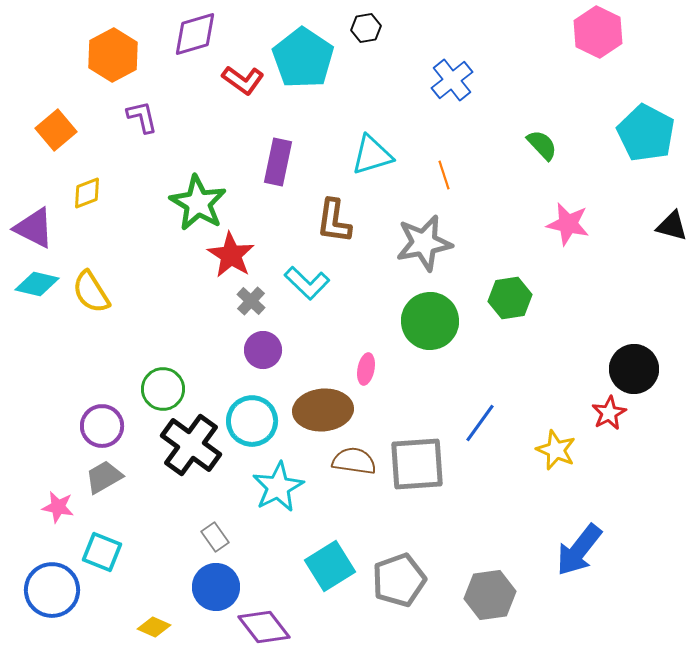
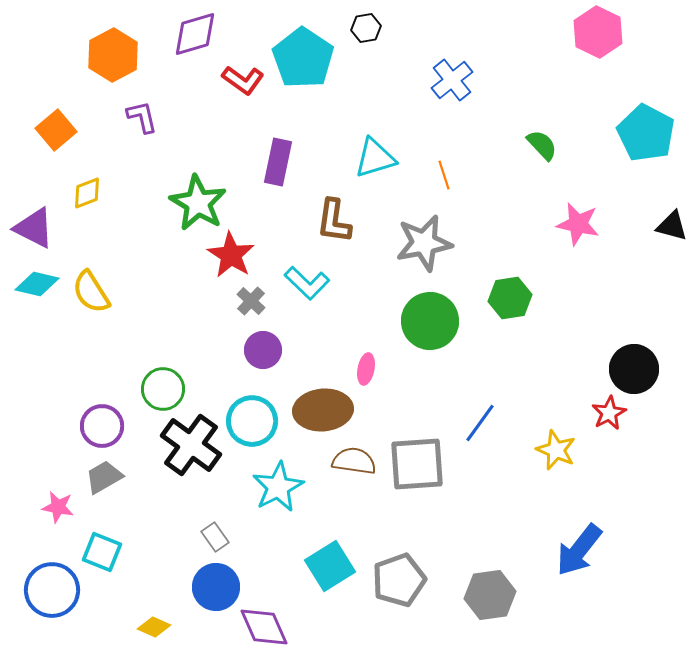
cyan triangle at (372, 155): moved 3 px right, 3 px down
pink star at (568, 224): moved 10 px right
purple diamond at (264, 627): rotated 14 degrees clockwise
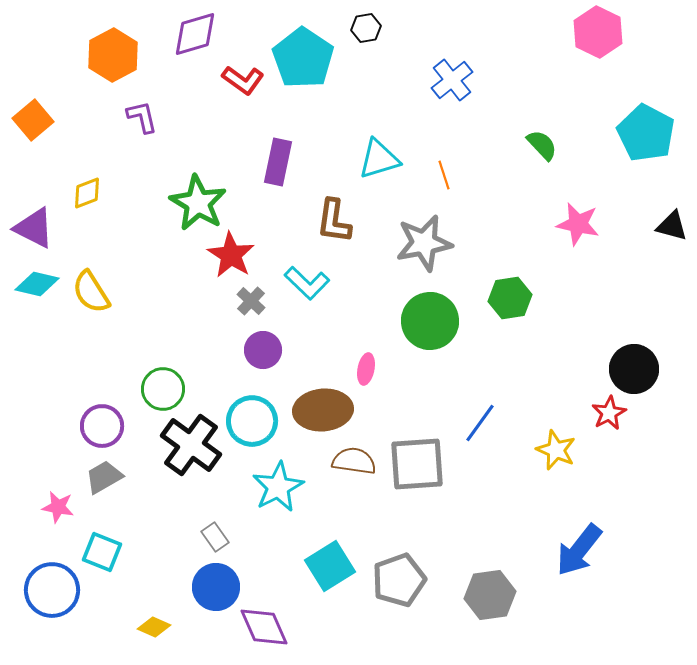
orange square at (56, 130): moved 23 px left, 10 px up
cyan triangle at (375, 158): moved 4 px right, 1 px down
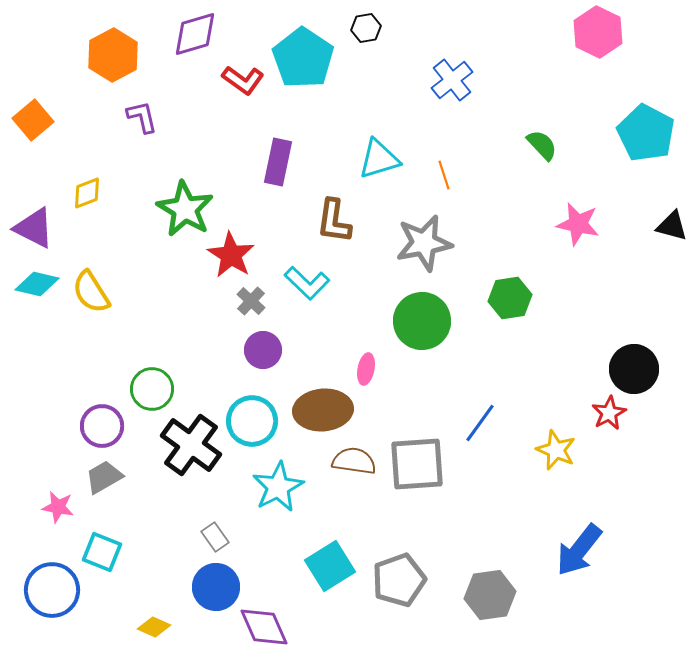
green star at (198, 203): moved 13 px left, 6 px down
green circle at (430, 321): moved 8 px left
green circle at (163, 389): moved 11 px left
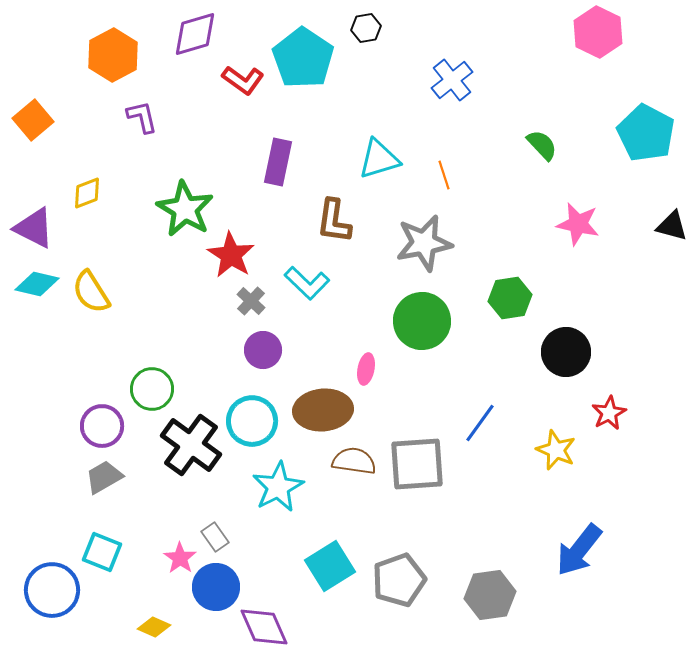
black circle at (634, 369): moved 68 px left, 17 px up
pink star at (58, 507): moved 122 px right, 51 px down; rotated 24 degrees clockwise
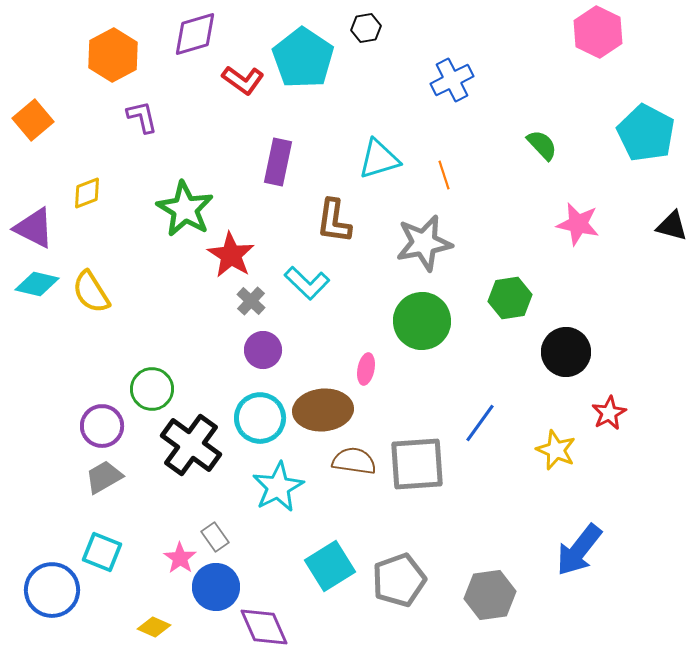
blue cross at (452, 80): rotated 12 degrees clockwise
cyan circle at (252, 421): moved 8 px right, 3 px up
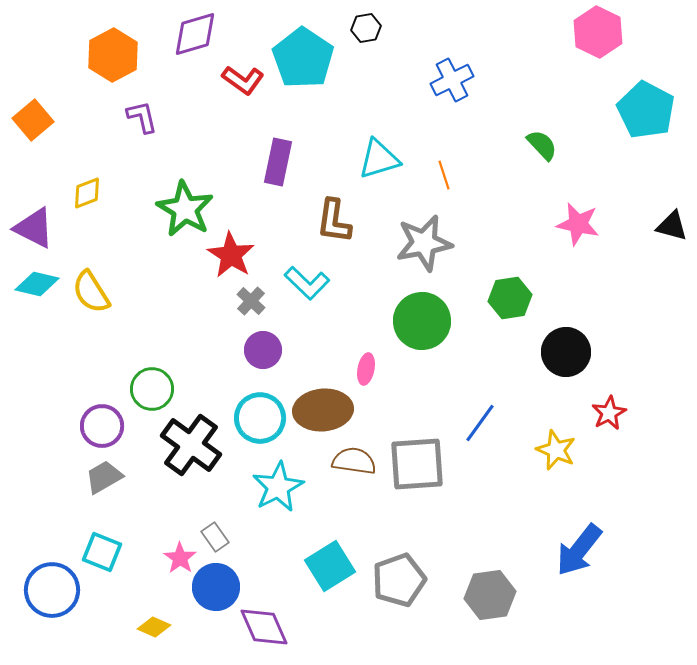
cyan pentagon at (646, 133): moved 23 px up
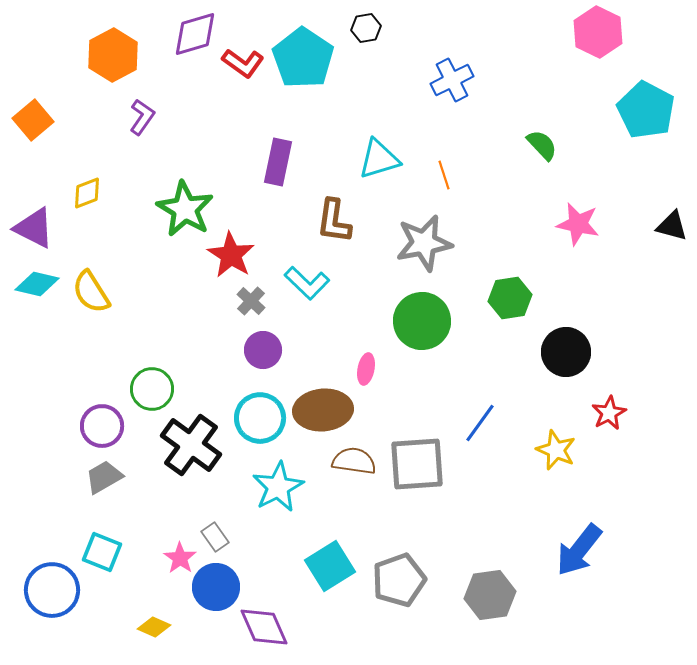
red L-shape at (243, 80): moved 17 px up
purple L-shape at (142, 117): rotated 48 degrees clockwise
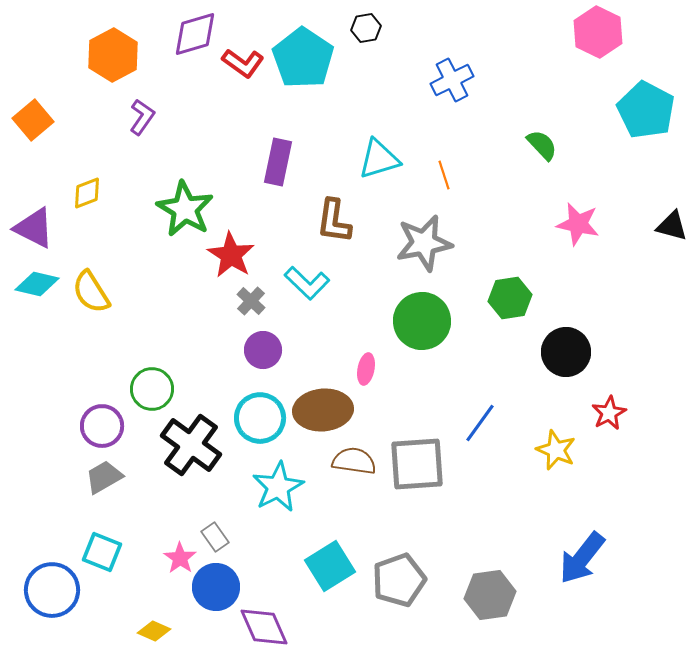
blue arrow at (579, 550): moved 3 px right, 8 px down
yellow diamond at (154, 627): moved 4 px down
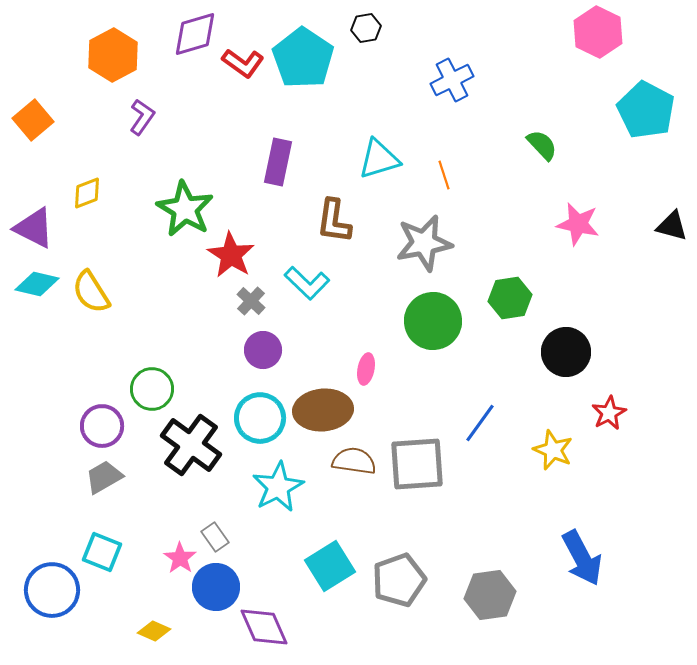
green circle at (422, 321): moved 11 px right
yellow star at (556, 450): moved 3 px left
blue arrow at (582, 558): rotated 66 degrees counterclockwise
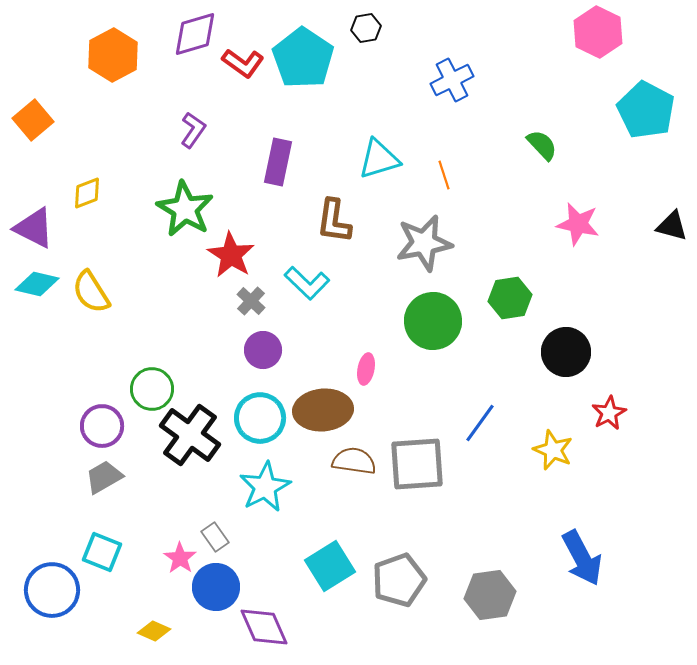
purple L-shape at (142, 117): moved 51 px right, 13 px down
black cross at (191, 445): moved 1 px left, 10 px up
cyan star at (278, 487): moved 13 px left
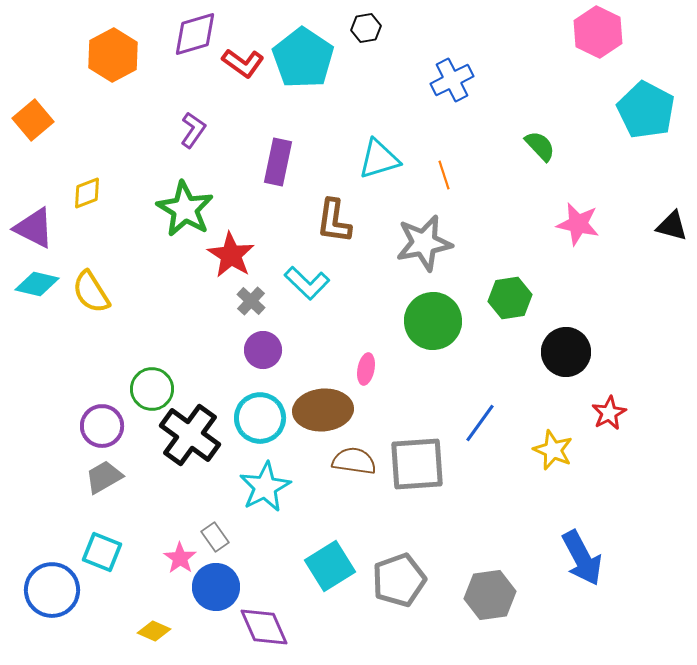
green semicircle at (542, 145): moved 2 px left, 1 px down
